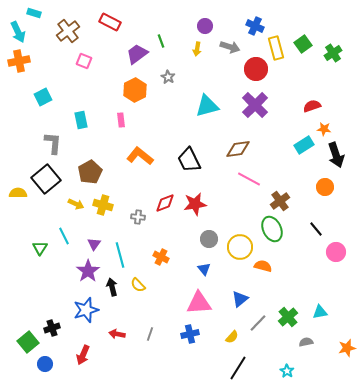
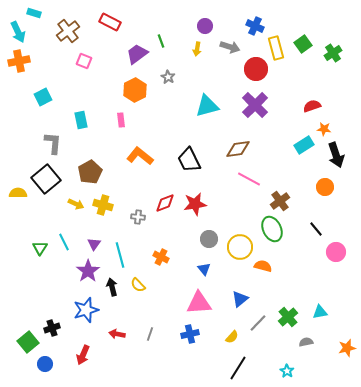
cyan line at (64, 236): moved 6 px down
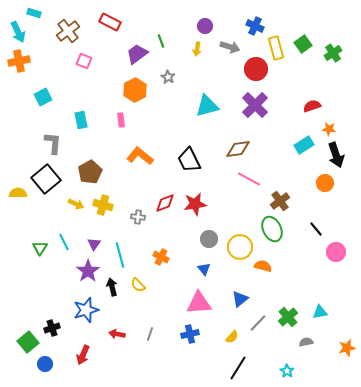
orange star at (324, 129): moved 5 px right
orange circle at (325, 187): moved 4 px up
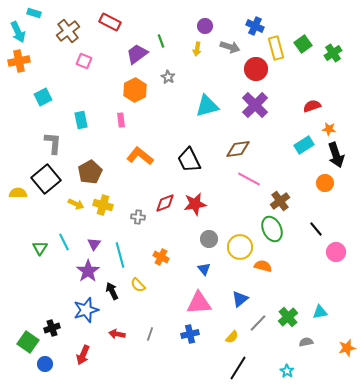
black arrow at (112, 287): moved 4 px down; rotated 12 degrees counterclockwise
green square at (28, 342): rotated 15 degrees counterclockwise
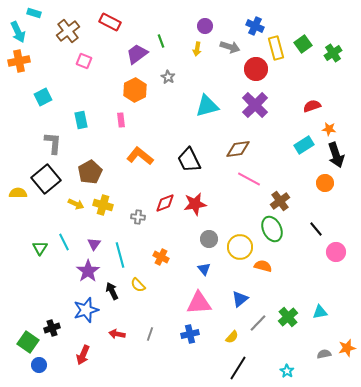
gray semicircle at (306, 342): moved 18 px right, 12 px down
blue circle at (45, 364): moved 6 px left, 1 px down
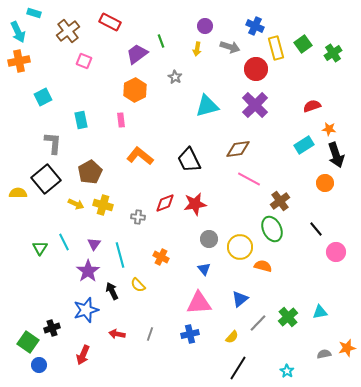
gray star at (168, 77): moved 7 px right
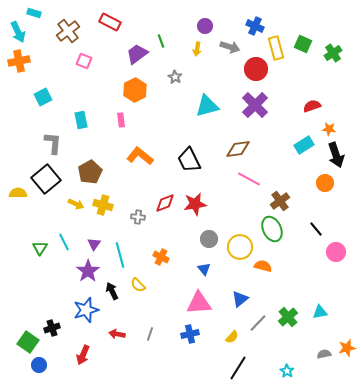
green square at (303, 44): rotated 30 degrees counterclockwise
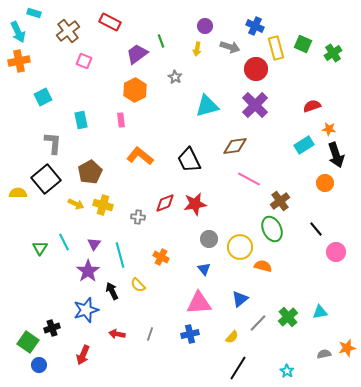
brown diamond at (238, 149): moved 3 px left, 3 px up
